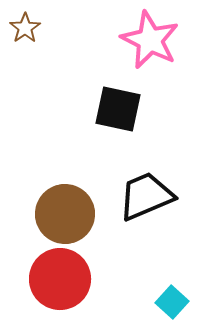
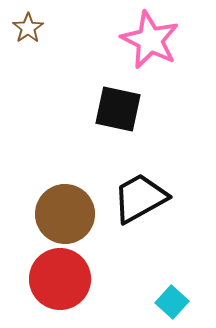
brown star: moved 3 px right
black trapezoid: moved 6 px left, 2 px down; rotated 6 degrees counterclockwise
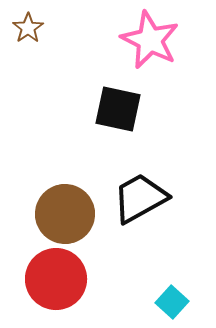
red circle: moved 4 px left
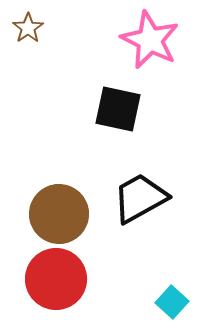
brown circle: moved 6 px left
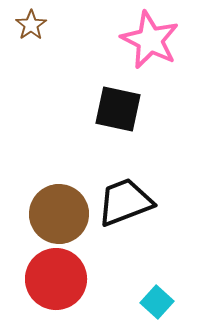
brown star: moved 3 px right, 3 px up
black trapezoid: moved 15 px left, 4 px down; rotated 8 degrees clockwise
cyan square: moved 15 px left
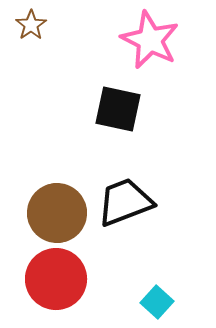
brown circle: moved 2 px left, 1 px up
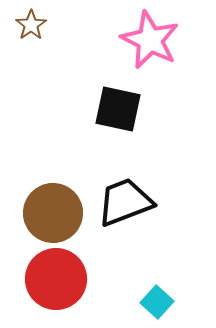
brown circle: moved 4 px left
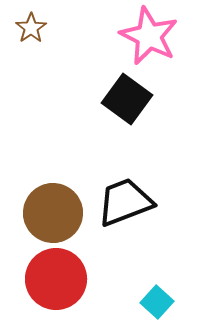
brown star: moved 3 px down
pink star: moved 1 px left, 4 px up
black square: moved 9 px right, 10 px up; rotated 24 degrees clockwise
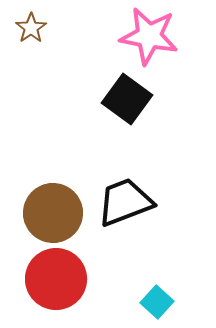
pink star: rotated 16 degrees counterclockwise
